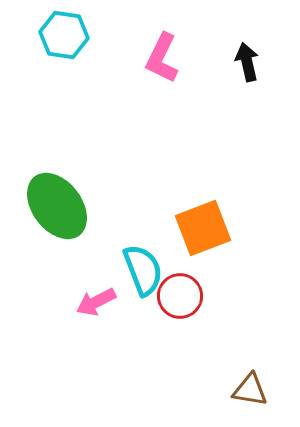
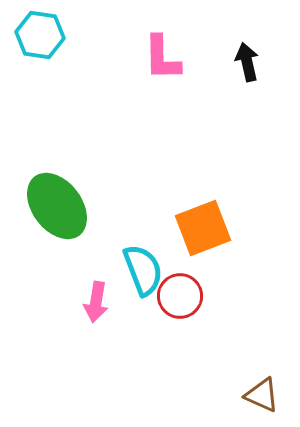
cyan hexagon: moved 24 px left
pink L-shape: rotated 27 degrees counterclockwise
pink arrow: rotated 54 degrees counterclockwise
brown triangle: moved 12 px right, 5 px down; rotated 15 degrees clockwise
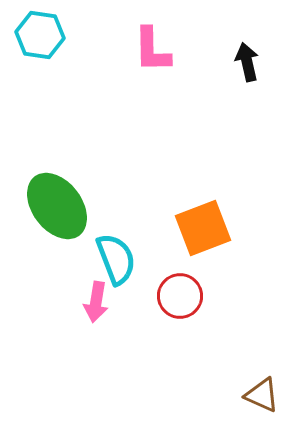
pink L-shape: moved 10 px left, 8 px up
cyan semicircle: moved 27 px left, 11 px up
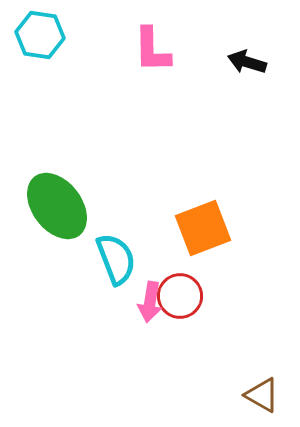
black arrow: rotated 60 degrees counterclockwise
pink arrow: moved 54 px right
brown triangle: rotated 6 degrees clockwise
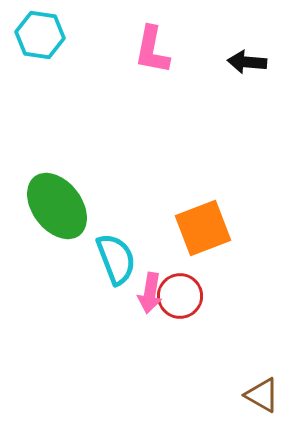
pink L-shape: rotated 12 degrees clockwise
black arrow: rotated 12 degrees counterclockwise
pink arrow: moved 9 px up
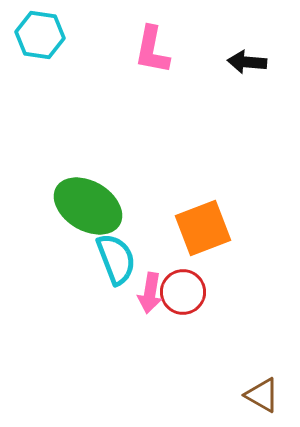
green ellipse: moved 31 px right; rotated 22 degrees counterclockwise
red circle: moved 3 px right, 4 px up
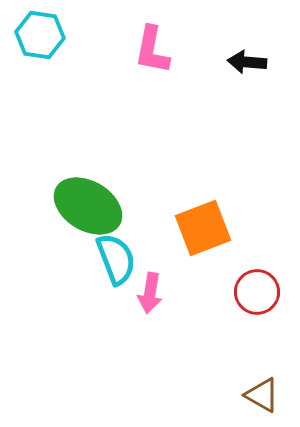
red circle: moved 74 px right
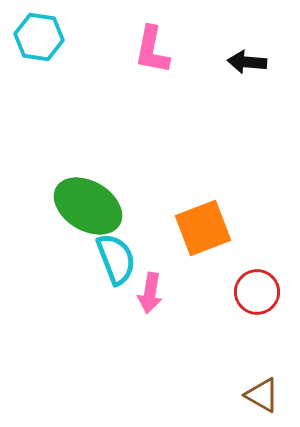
cyan hexagon: moved 1 px left, 2 px down
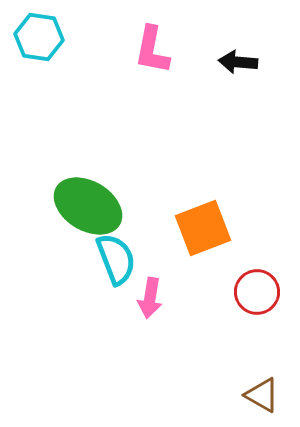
black arrow: moved 9 px left
pink arrow: moved 5 px down
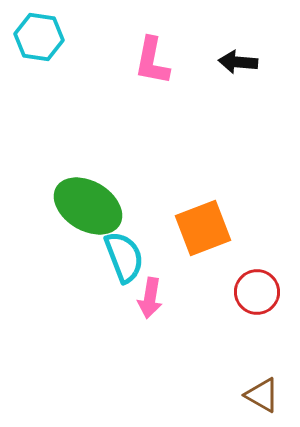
pink L-shape: moved 11 px down
cyan semicircle: moved 8 px right, 2 px up
